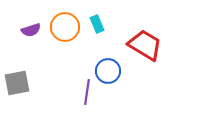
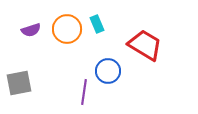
orange circle: moved 2 px right, 2 px down
gray square: moved 2 px right
purple line: moved 3 px left
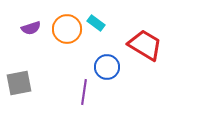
cyan rectangle: moved 1 px left, 1 px up; rotated 30 degrees counterclockwise
purple semicircle: moved 2 px up
blue circle: moved 1 px left, 4 px up
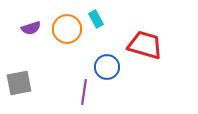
cyan rectangle: moved 4 px up; rotated 24 degrees clockwise
red trapezoid: rotated 15 degrees counterclockwise
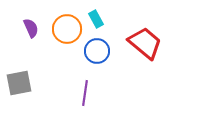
purple semicircle: rotated 96 degrees counterclockwise
red trapezoid: moved 2 px up; rotated 24 degrees clockwise
blue circle: moved 10 px left, 16 px up
purple line: moved 1 px right, 1 px down
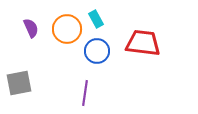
red trapezoid: moved 2 px left; rotated 33 degrees counterclockwise
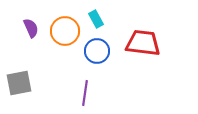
orange circle: moved 2 px left, 2 px down
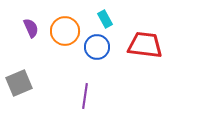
cyan rectangle: moved 9 px right
red trapezoid: moved 2 px right, 2 px down
blue circle: moved 4 px up
gray square: rotated 12 degrees counterclockwise
purple line: moved 3 px down
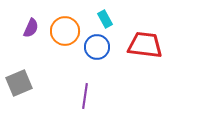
purple semicircle: rotated 48 degrees clockwise
